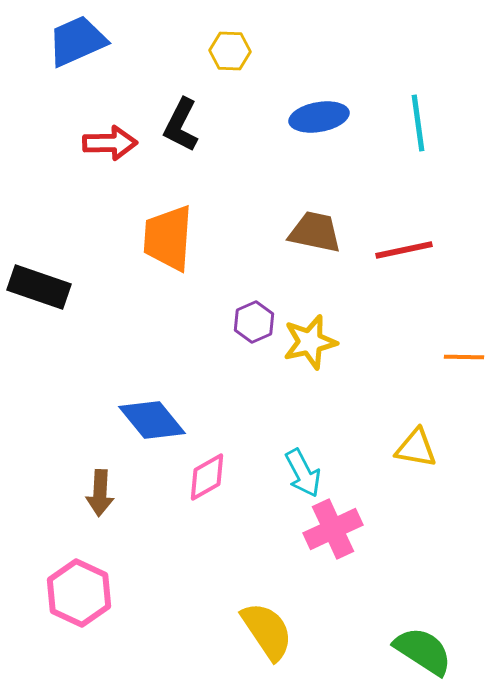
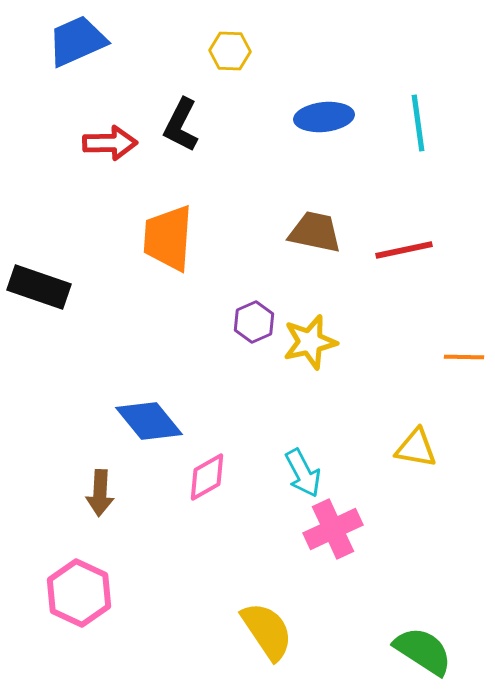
blue ellipse: moved 5 px right; rotated 4 degrees clockwise
blue diamond: moved 3 px left, 1 px down
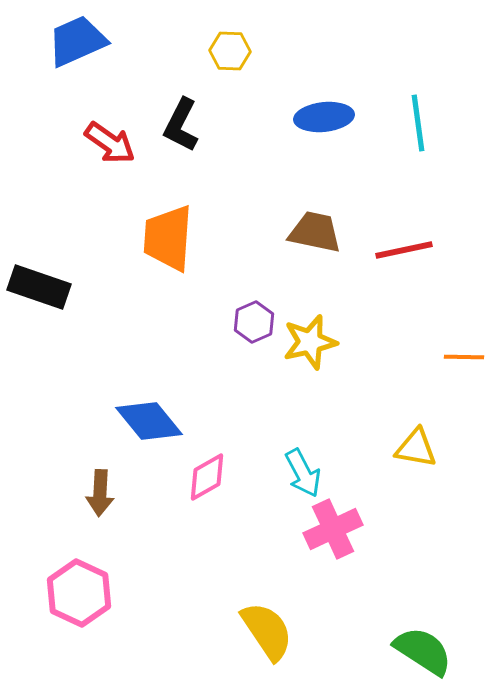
red arrow: rotated 36 degrees clockwise
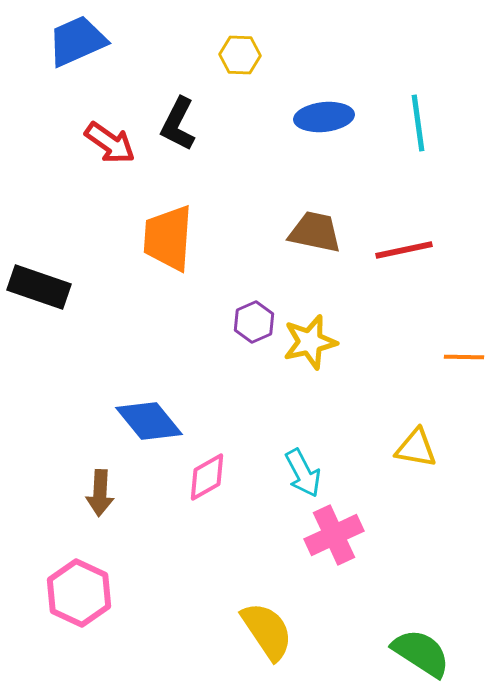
yellow hexagon: moved 10 px right, 4 px down
black L-shape: moved 3 px left, 1 px up
pink cross: moved 1 px right, 6 px down
green semicircle: moved 2 px left, 2 px down
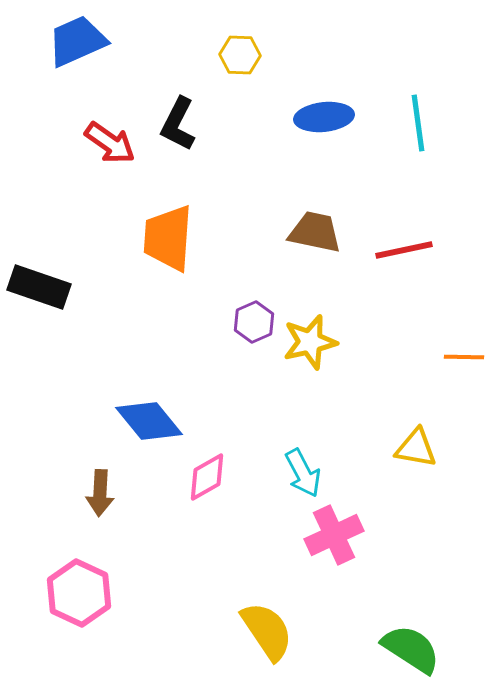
green semicircle: moved 10 px left, 4 px up
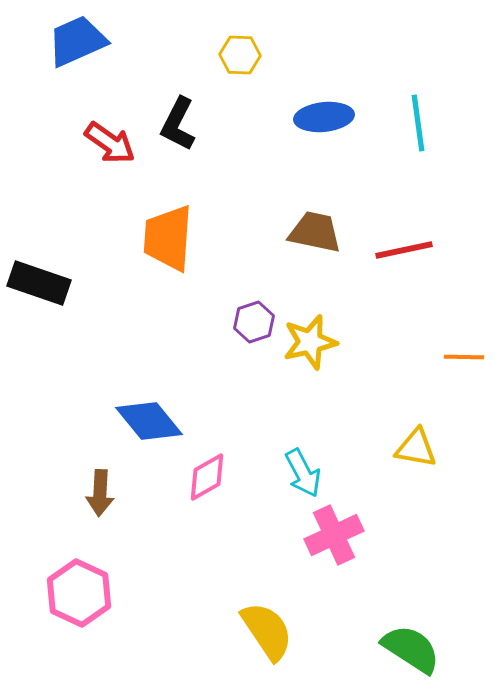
black rectangle: moved 4 px up
purple hexagon: rotated 6 degrees clockwise
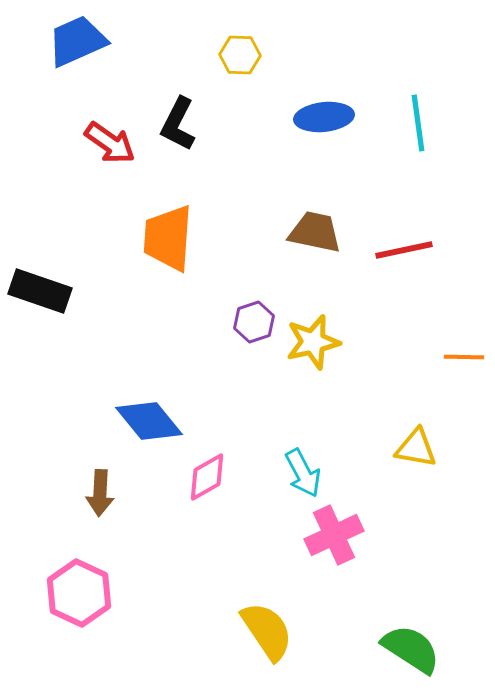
black rectangle: moved 1 px right, 8 px down
yellow star: moved 3 px right
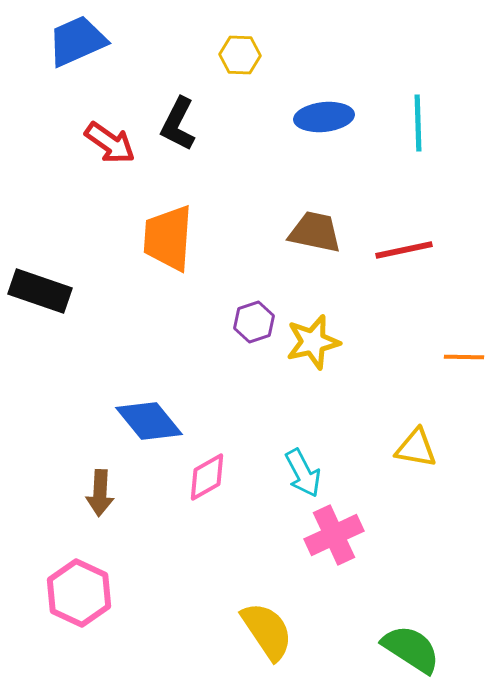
cyan line: rotated 6 degrees clockwise
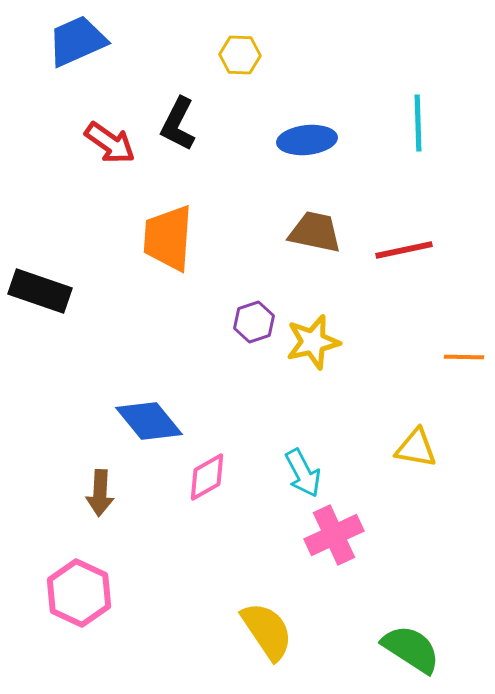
blue ellipse: moved 17 px left, 23 px down
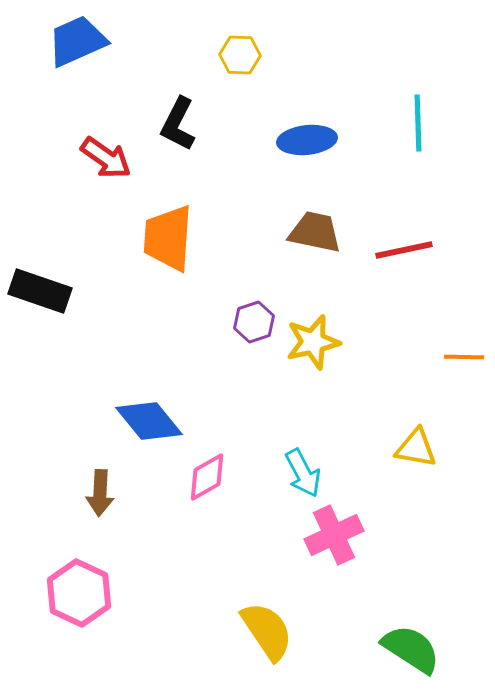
red arrow: moved 4 px left, 15 px down
